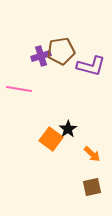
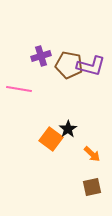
brown pentagon: moved 8 px right, 14 px down; rotated 20 degrees clockwise
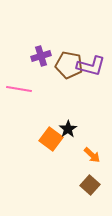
orange arrow: moved 1 px down
brown square: moved 2 px left, 2 px up; rotated 36 degrees counterclockwise
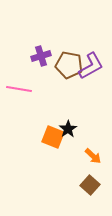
purple L-shape: rotated 44 degrees counterclockwise
orange square: moved 2 px right, 2 px up; rotated 15 degrees counterclockwise
orange arrow: moved 1 px right, 1 px down
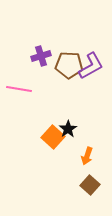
brown pentagon: rotated 8 degrees counterclockwise
orange square: rotated 20 degrees clockwise
orange arrow: moved 6 px left; rotated 66 degrees clockwise
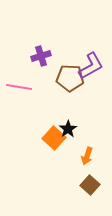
brown pentagon: moved 1 px right, 13 px down
pink line: moved 2 px up
orange square: moved 1 px right, 1 px down
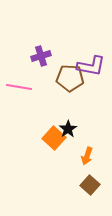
purple L-shape: rotated 40 degrees clockwise
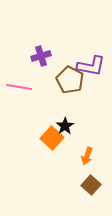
brown pentagon: moved 2 px down; rotated 24 degrees clockwise
black star: moved 3 px left, 3 px up
orange square: moved 2 px left
brown square: moved 1 px right
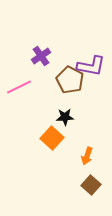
purple cross: rotated 18 degrees counterclockwise
pink line: rotated 35 degrees counterclockwise
black star: moved 9 px up; rotated 30 degrees clockwise
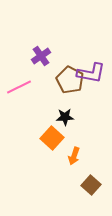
purple L-shape: moved 7 px down
orange arrow: moved 13 px left
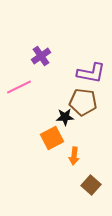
brown pentagon: moved 13 px right, 22 px down; rotated 20 degrees counterclockwise
orange square: rotated 20 degrees clockwise
orange arrow: rotated 12 degrees counterclockwise
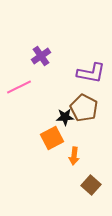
brown pentagon: moved 1 px right, 6 px down; rotated 20 degrees clockwise
